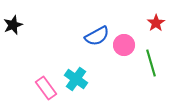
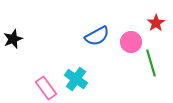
black star: moved 14 px down
pink circle: moved 7 px right, 3 px up
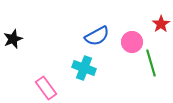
red star: moved 5 px right, 1 px down
pink circle: moved 1 px right
cyan cross: moved 8 px right, 11 px up; rotated 15 degrees counterclockwise
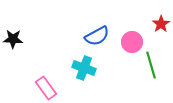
black star: rotated 24 degrees clockwise
green line: moved 2 px down
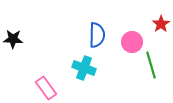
blue semicircle: moved 1 px up; rotated 60 degrees counterclockwise
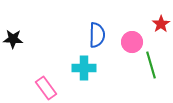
cyan cross: rotated 20 degrees counterclockwise
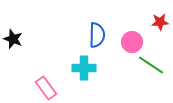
red star: moved 1 px left, 2 px up; rotated 30 degrees clockwise
black star: rotated 18 degrees clockwise
green line: rotated 40 degrees counterclockwise
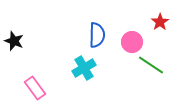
red star: rotated 30 degrees counterclockwise
black star: moved 1 px right, 2 px down
cyan cross: rotated 30 degrees counterclockwise
pink rectangle: moved 11 px left
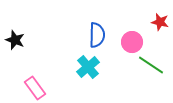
red star: rotated 24 degrees counterclockwise
black star: moved 1 px right, 1 px up
cyan cross: moved 4 px right, 1 px up; rotated 10 degrees counterclockwise
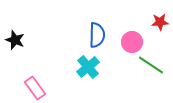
red star: rotated 18 degrees counterclockwise
